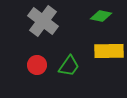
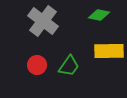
green diamond: moved 2 px left, 1 px up
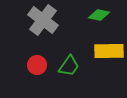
gray cross: moved 1 px up
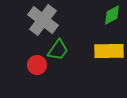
green diamond: moved 13 px right; rotated 40 degrees counterclockwise
green trapezoid: moved 11 px left, 16 px up
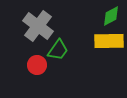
green diamond: moved 1 px left, 1 px down
gray cross: moved 5 px left, 6 px down
yellow rectangle: moved 10 px up
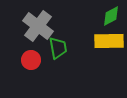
green trapezoid: moved 2 px up; rotated 45 degrees counterclockwise
red circle: moved 6 px left, 5 px up
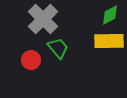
green diamond: moved 1 px left, 1 px up
gray cross: moved 5 px right, 7 px up; rotated 8 degrees clockwise
green trapezoid: rotated 30 degrees counterclockwise
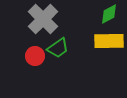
green diamond: moved 1 px left, 1 px up
green trapezoid: rotated 95 degrees clockwise
red circle: moved 4 px right, 4 px up
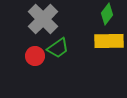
green diamond: moved 2 px left; rotated 25 degrees counterclockwise
